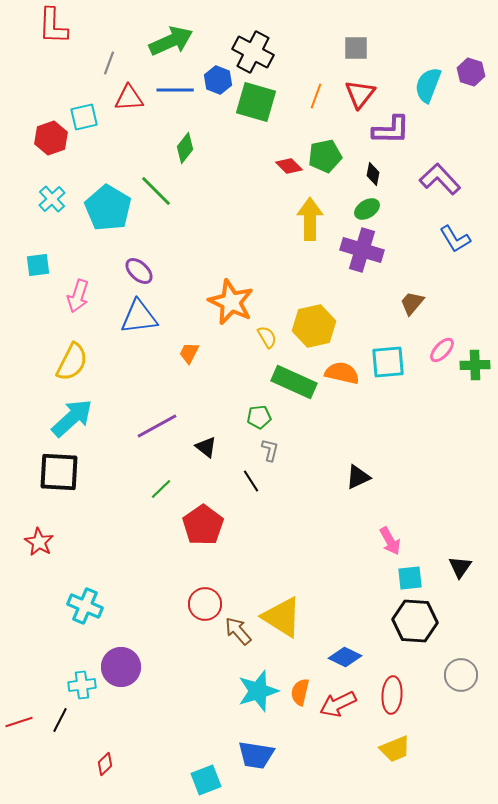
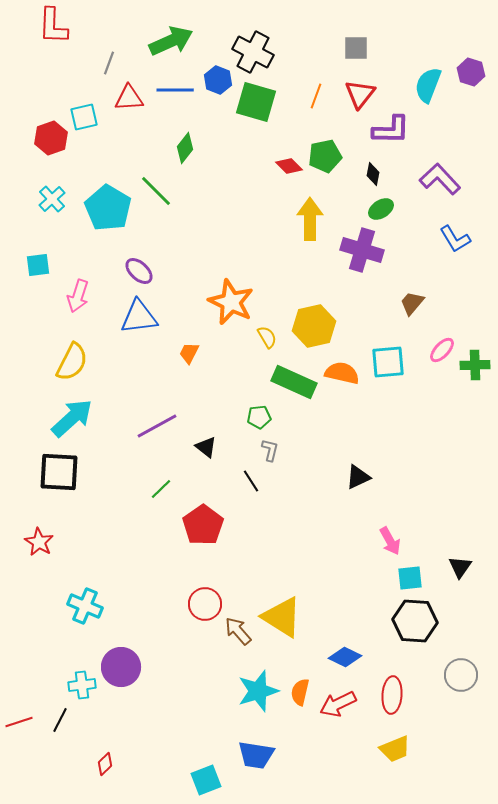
green ellipse at (367, 209): moved 14 px right
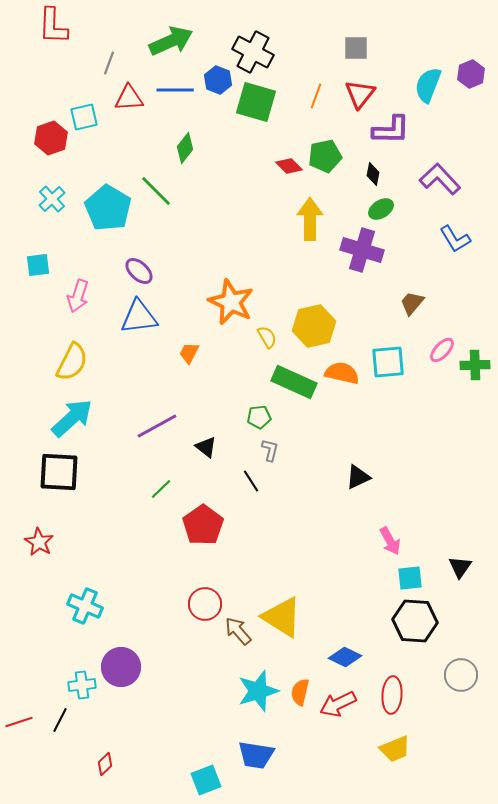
purple hexagon at (471, 72): moved 2 px down; rotated 20 degrees clockwise
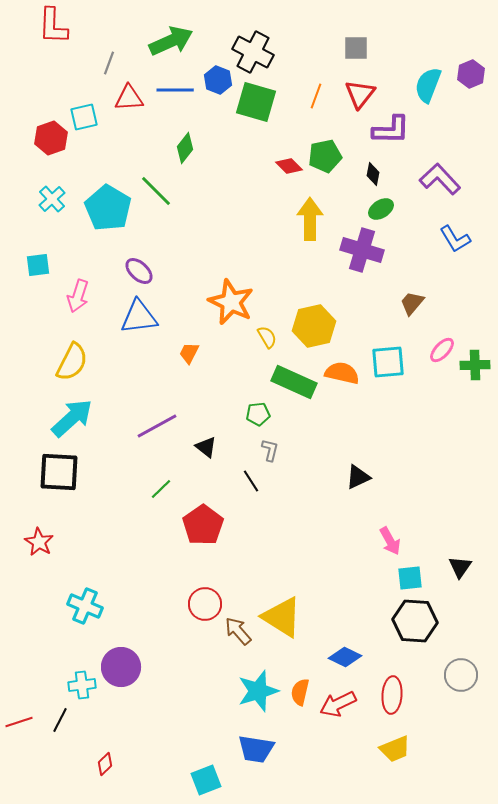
green pentagon at (259, 417): moved 1 px left, 3 px up
blue trapezoid at (256, 755): moved 6 px up
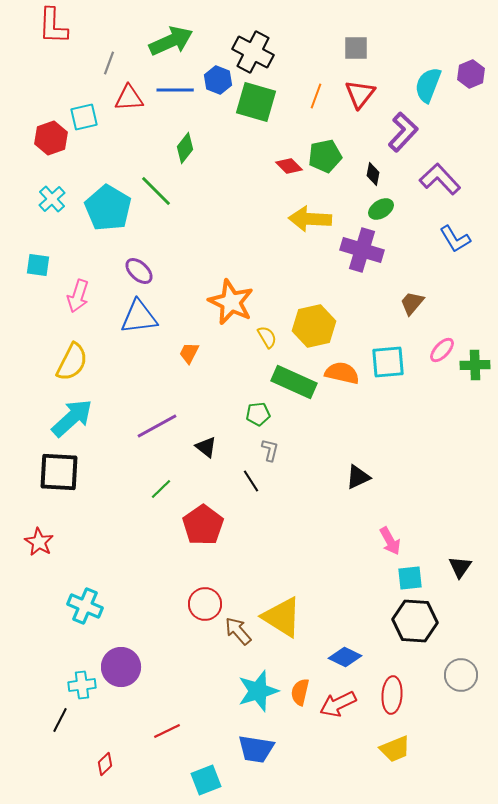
purple L-shape at (391, 130): moved 12 px right, 2 px down; rotated 48 degrees counterclockwise
yellow arrow at (310, 219): rotated 87 degrees counterclockwise
cyan square at (38, 265): rotated 15 degrees clockwise
red line at (19, 722): moved 148 px right, 9 px down; rotated 8 degrees counterclockwise
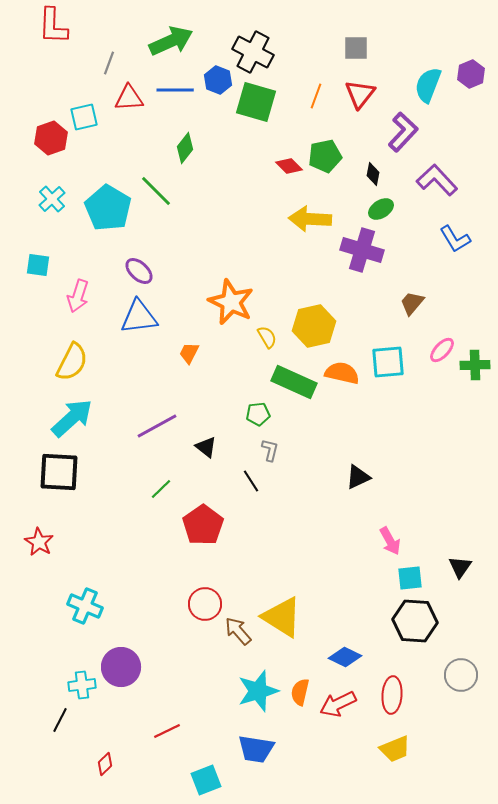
purple L-shape at (440, 179): moved 3 px left, 1 px down
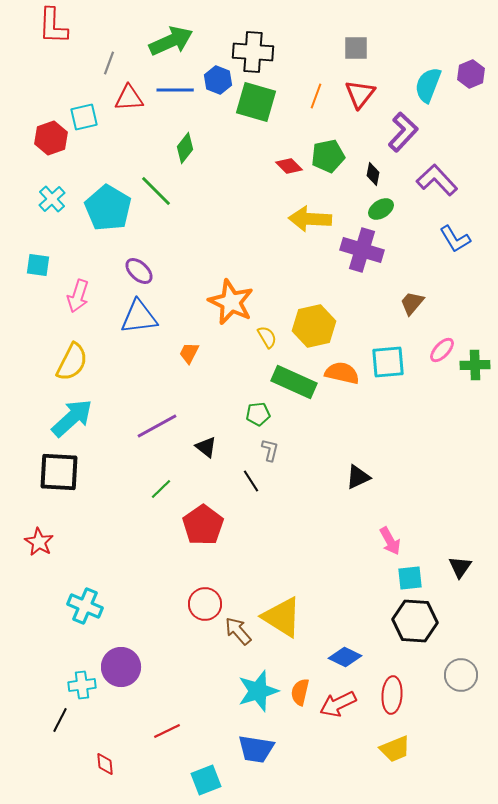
black cross at (253, 52): rotated 24 degrees counterclockwise
green pentagon at (325, 156): moved 3 px right
red diamond at (105, 764): rotated 50 degrees counterclockwise
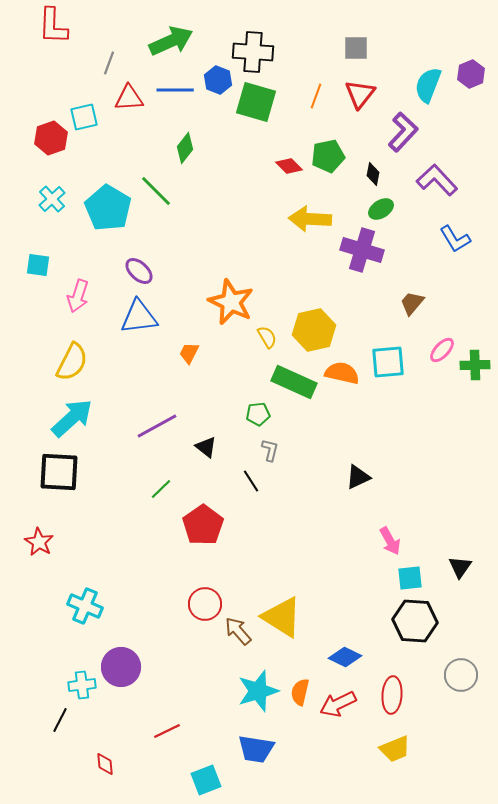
yellow hexagon at (314, 326): moved 4 px down
